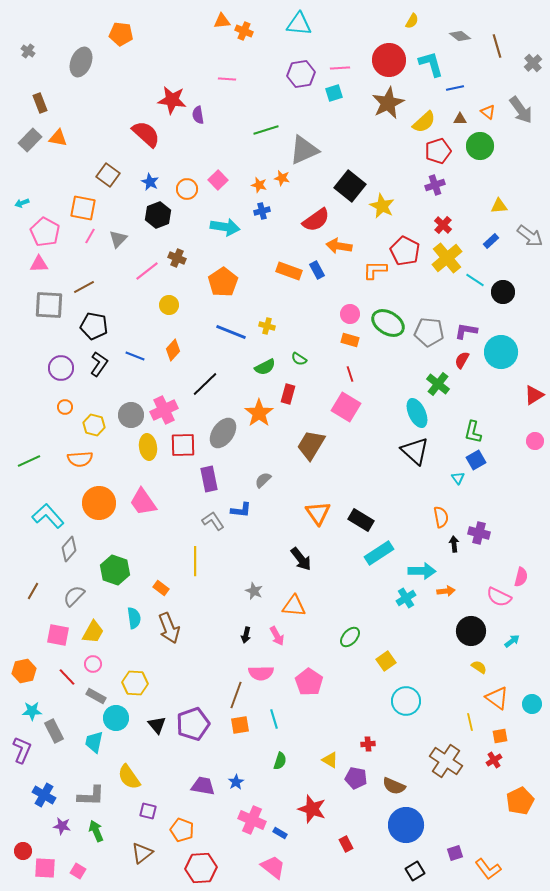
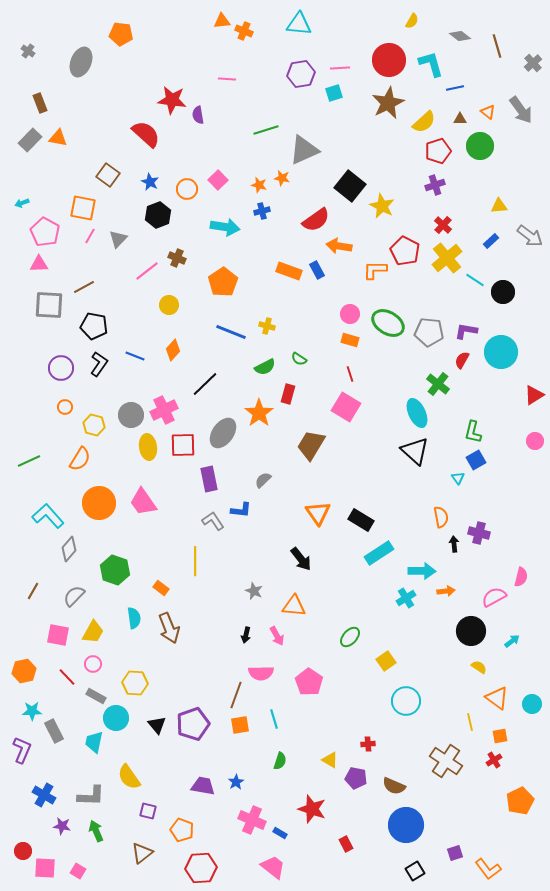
orange semicircle at (80, 459): rotated 55 degrees counterclockwise
pink semicircle at (499, 597): moved 5 px left; rotated 125 degrees clockwise
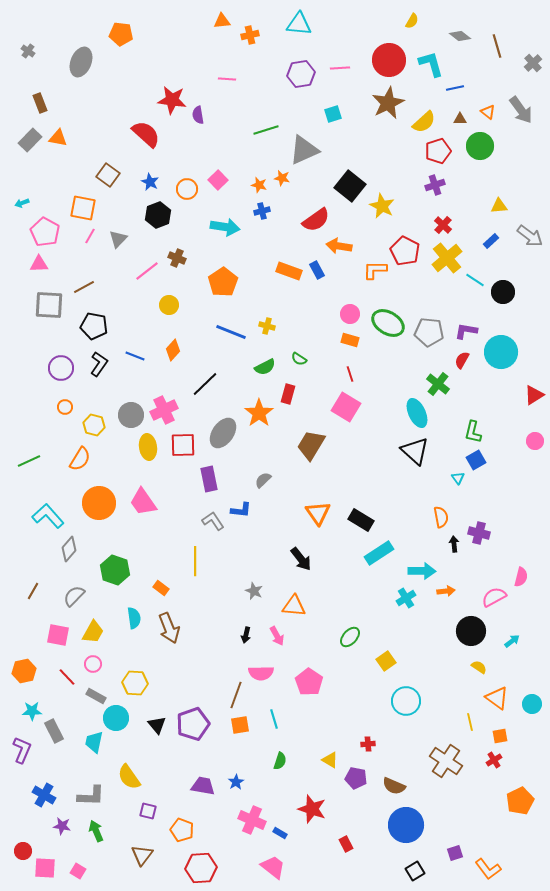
orange cross at (244, 31): moved 6 px right, 4 px down; rotated 36 degrees counterclockwise
cyan square at (334, 93): moved 1 px left, 21 px down
brown triangle at (142, 853): moved 2 px down; rotated 15 degrees counterclockwise
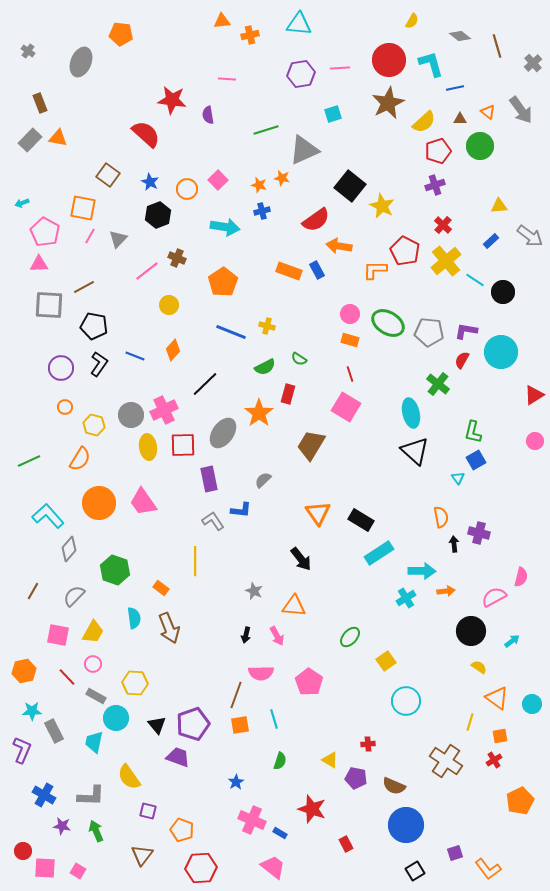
purple semicircle at (198, 115): moved 10 px right
yellow cross at (447, 258): moved 1 px left, 3 px down
cyan ellipse at (417, 413): moved 6 px left; rotated 12 degrees clockwise
yellow line at (470, 722): rotated 30 degrees clockwise
purple trapezoid at (203, 786): moved 25 px left, 29 px up; rotated 10 degrees clockwise
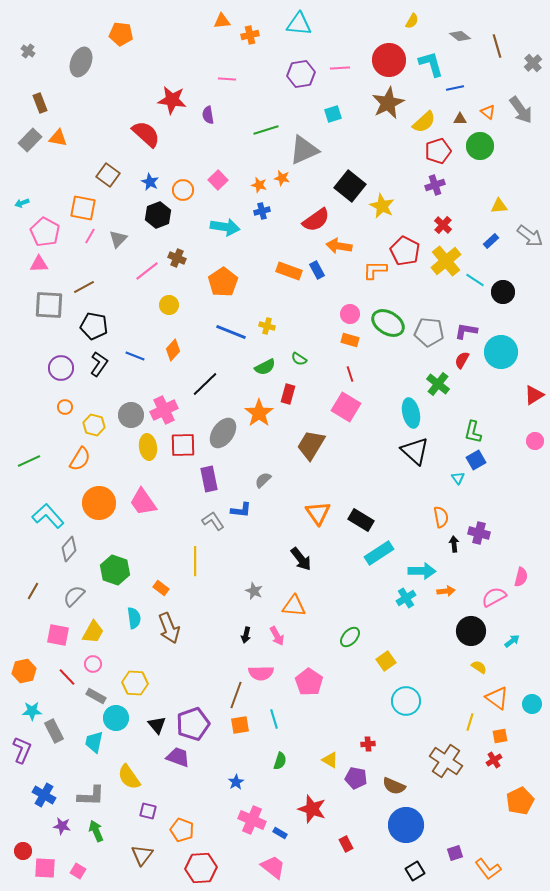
orange circle at (187, 189): moved 4 px left, 1 px down
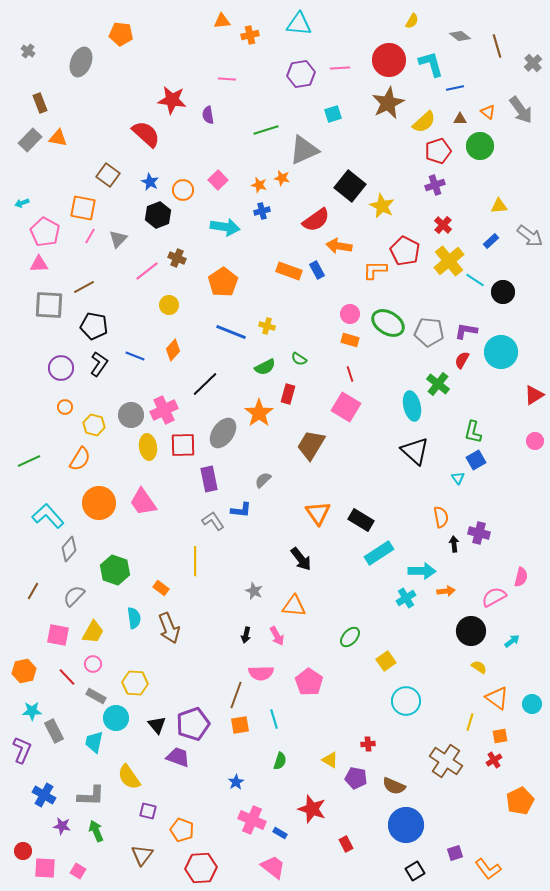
yellow cross at (446, 261): moved 3 px right
cyan ellipse at (411, 413): moved 1 px right, 7 px up
